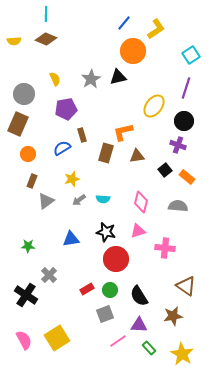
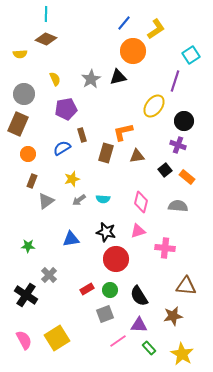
yellow semicircle at (14, 41): moved 6 px right, 13 px down
purple line at (186, 88): moved 11 px left, 7 px up
brown triangle at (186, 286): rotated 30 degrees counterclockwise
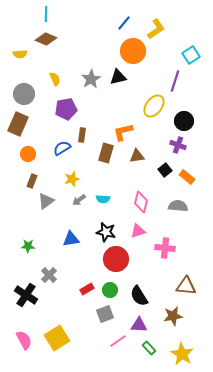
brown rectangle at (82, 135): rotated 24 degrees clockwise
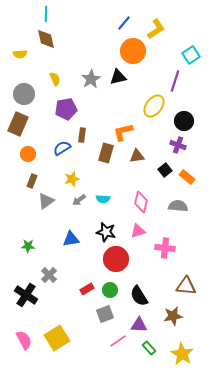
brown diamond at (46, 39): rotated 55 degrees clockwise
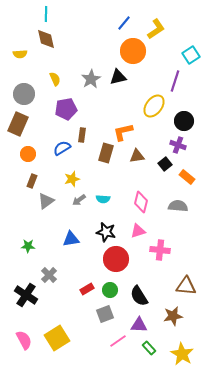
black square at (165, 170): moved 6 px up
pink cross at (165, 248): moved 5 px left, 2 px down
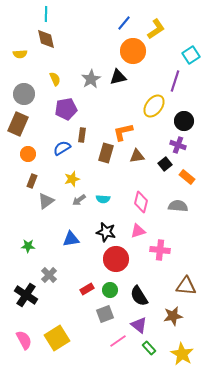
purple triangle at (139, 325): rotated 36 degrees clockwise
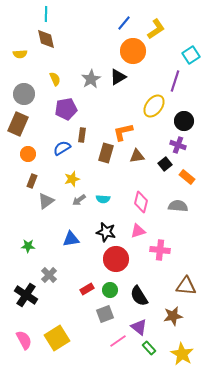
black triangle at (118, 77): rotated 18 degrees counterclockwise
purple triangle at (139, 325): moved 2 px down
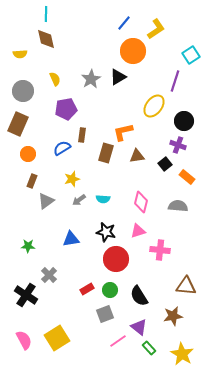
gray circle at (24, 94): moved 1 px left, 3 px up
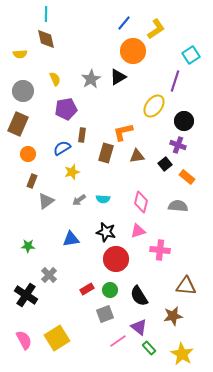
yellow star at (72, 179): moved 7 px up
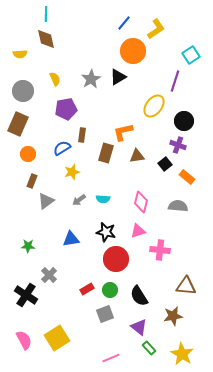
pink line at (118, 341): moved 7 px left, 17 px down; rotated 12 degrees clockwise
